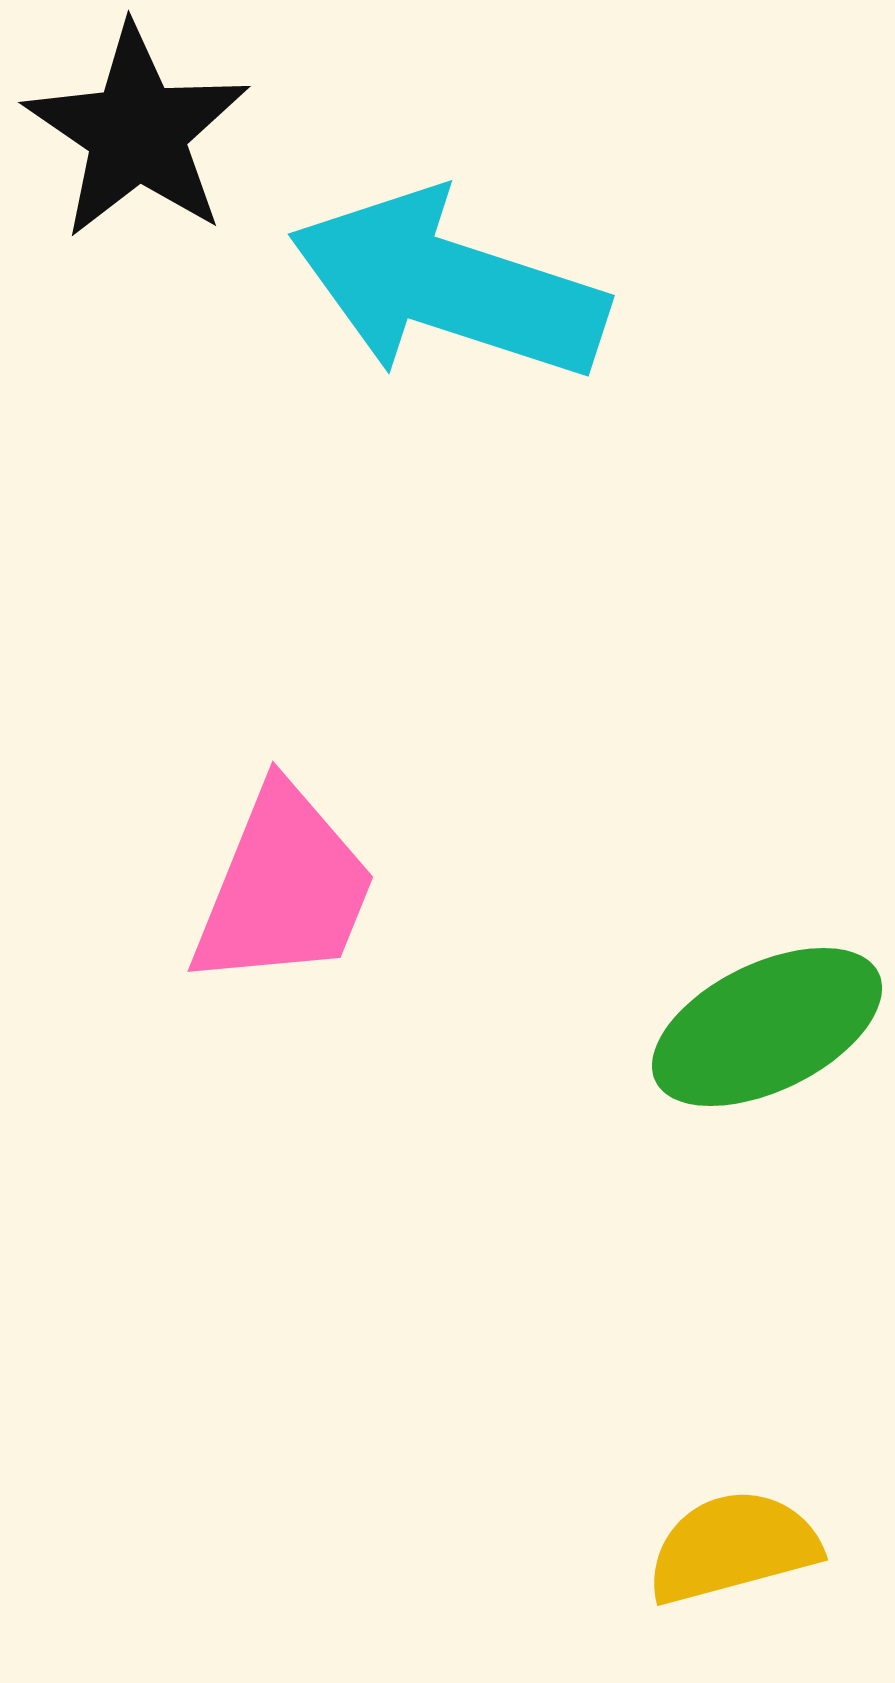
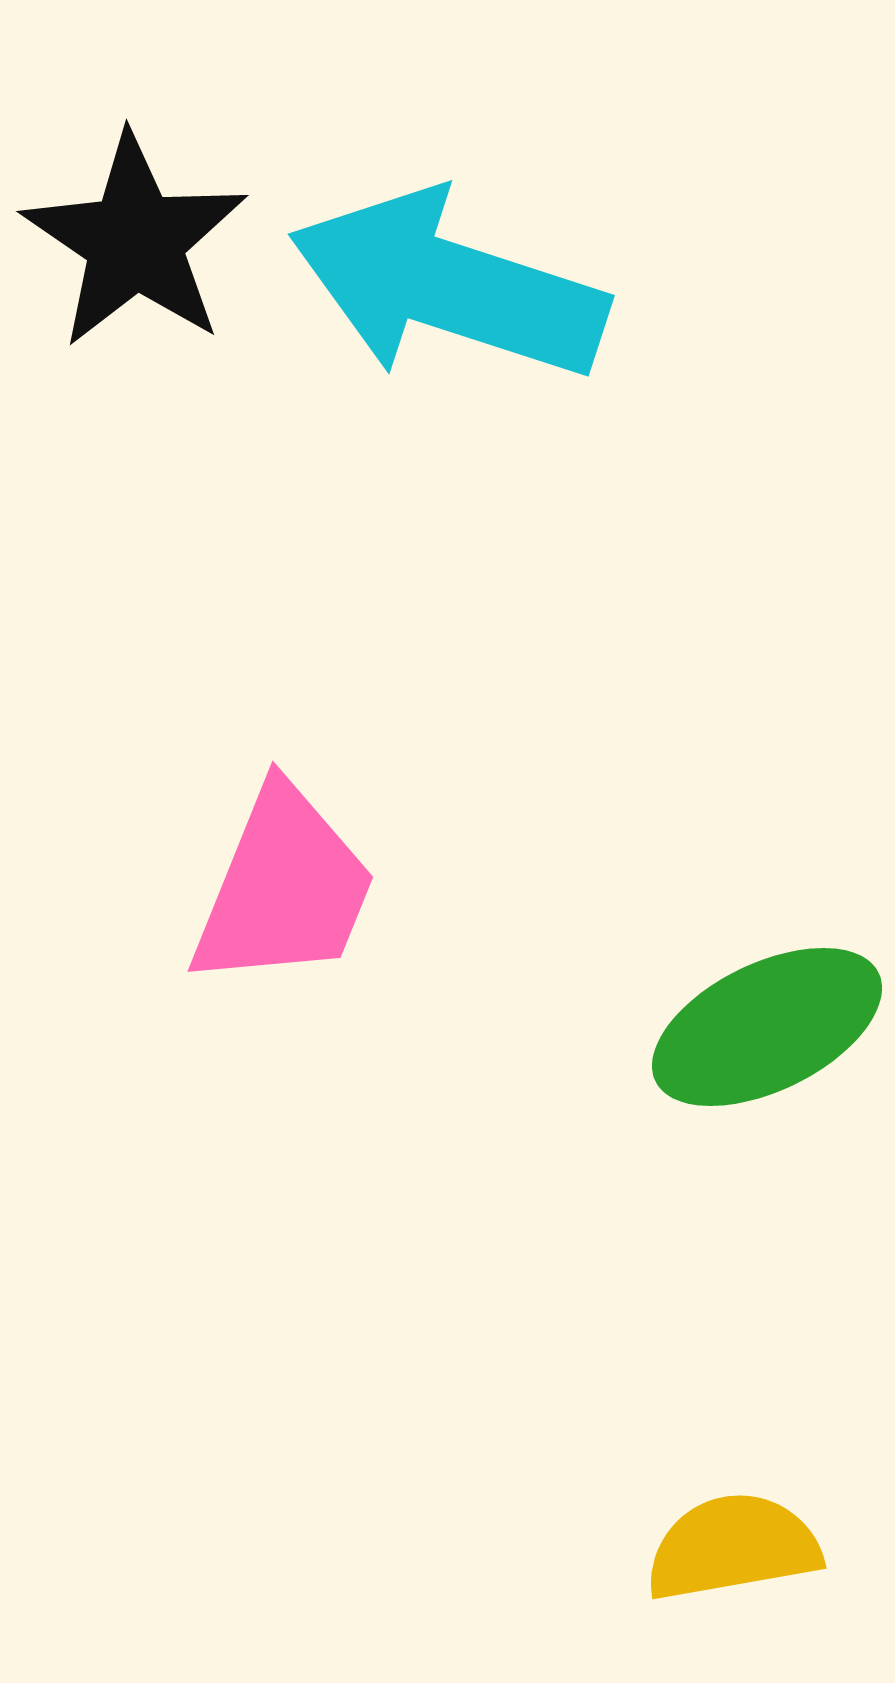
black star: moved 2 px left, 109 px down
yellow semicircle: rotated 5 degrees clockwise
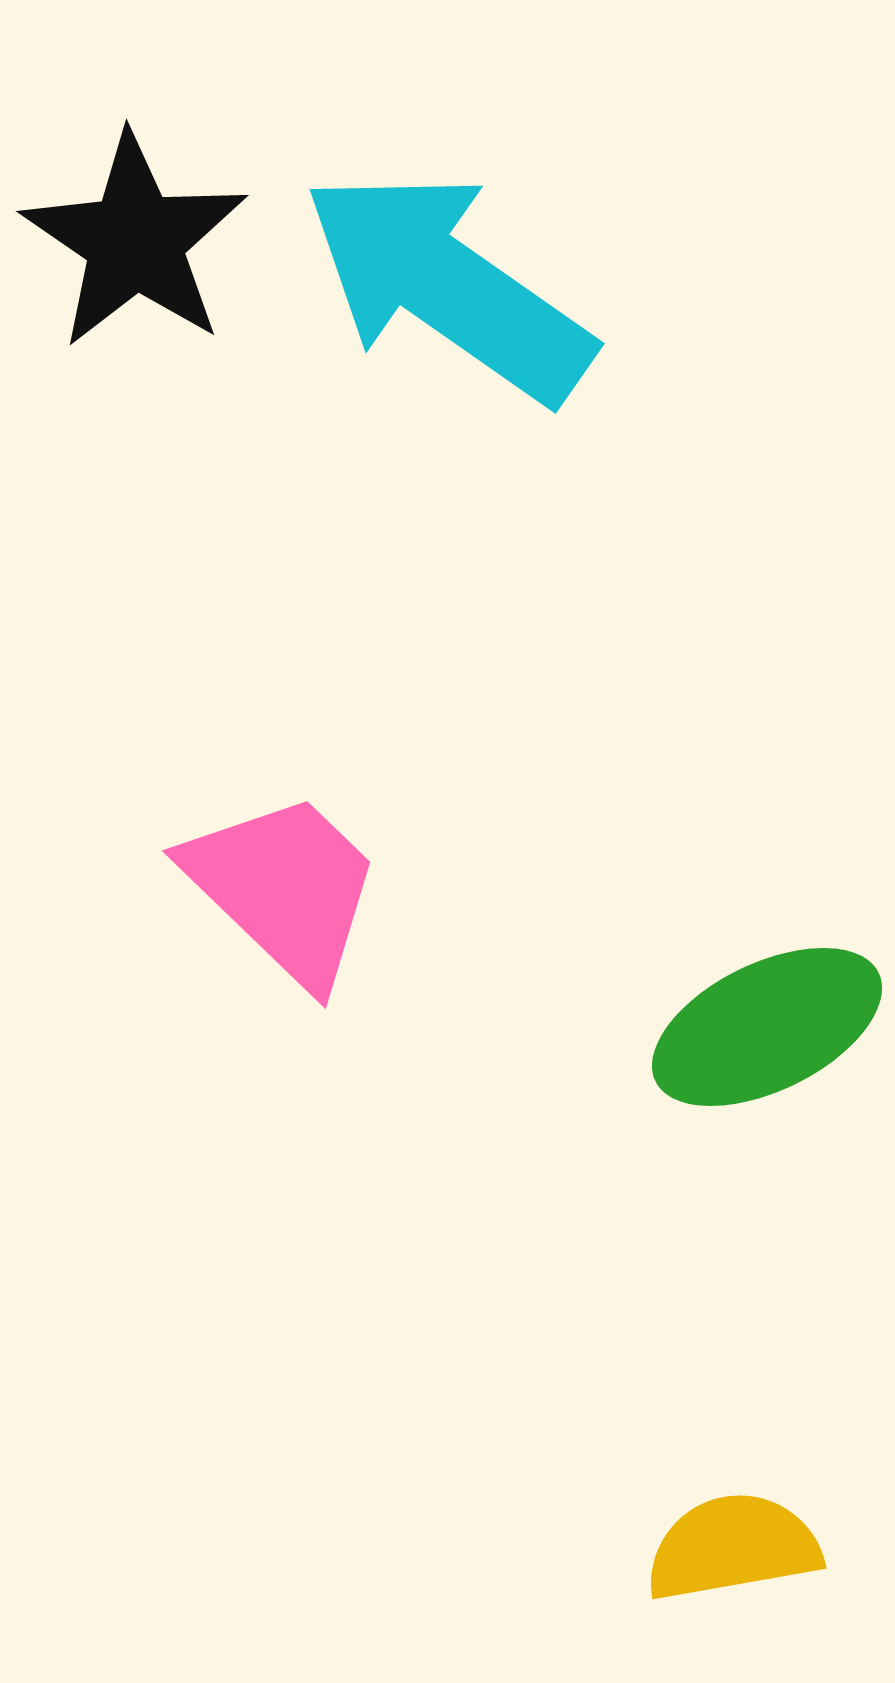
cyan arrow: rotated 17 degrees clockwise
pink trapezoid: rotated 68 degrees counterclockwise
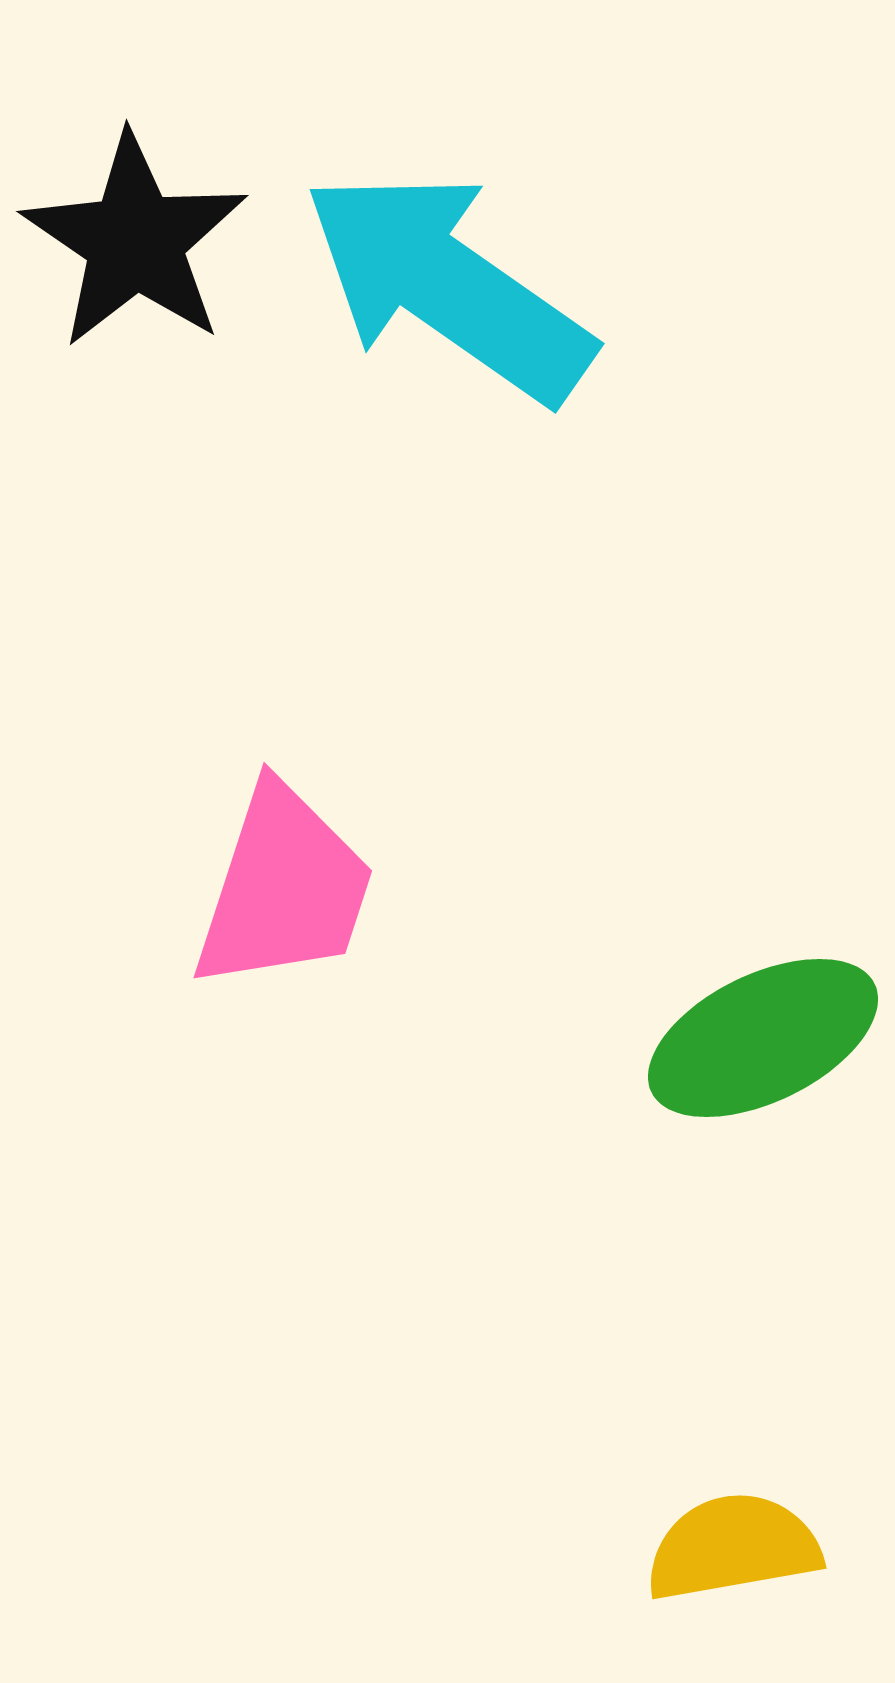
pink trapezoid: rotated 64 degrees clockwise
green ellipse: moved 4 px left, 11 px down
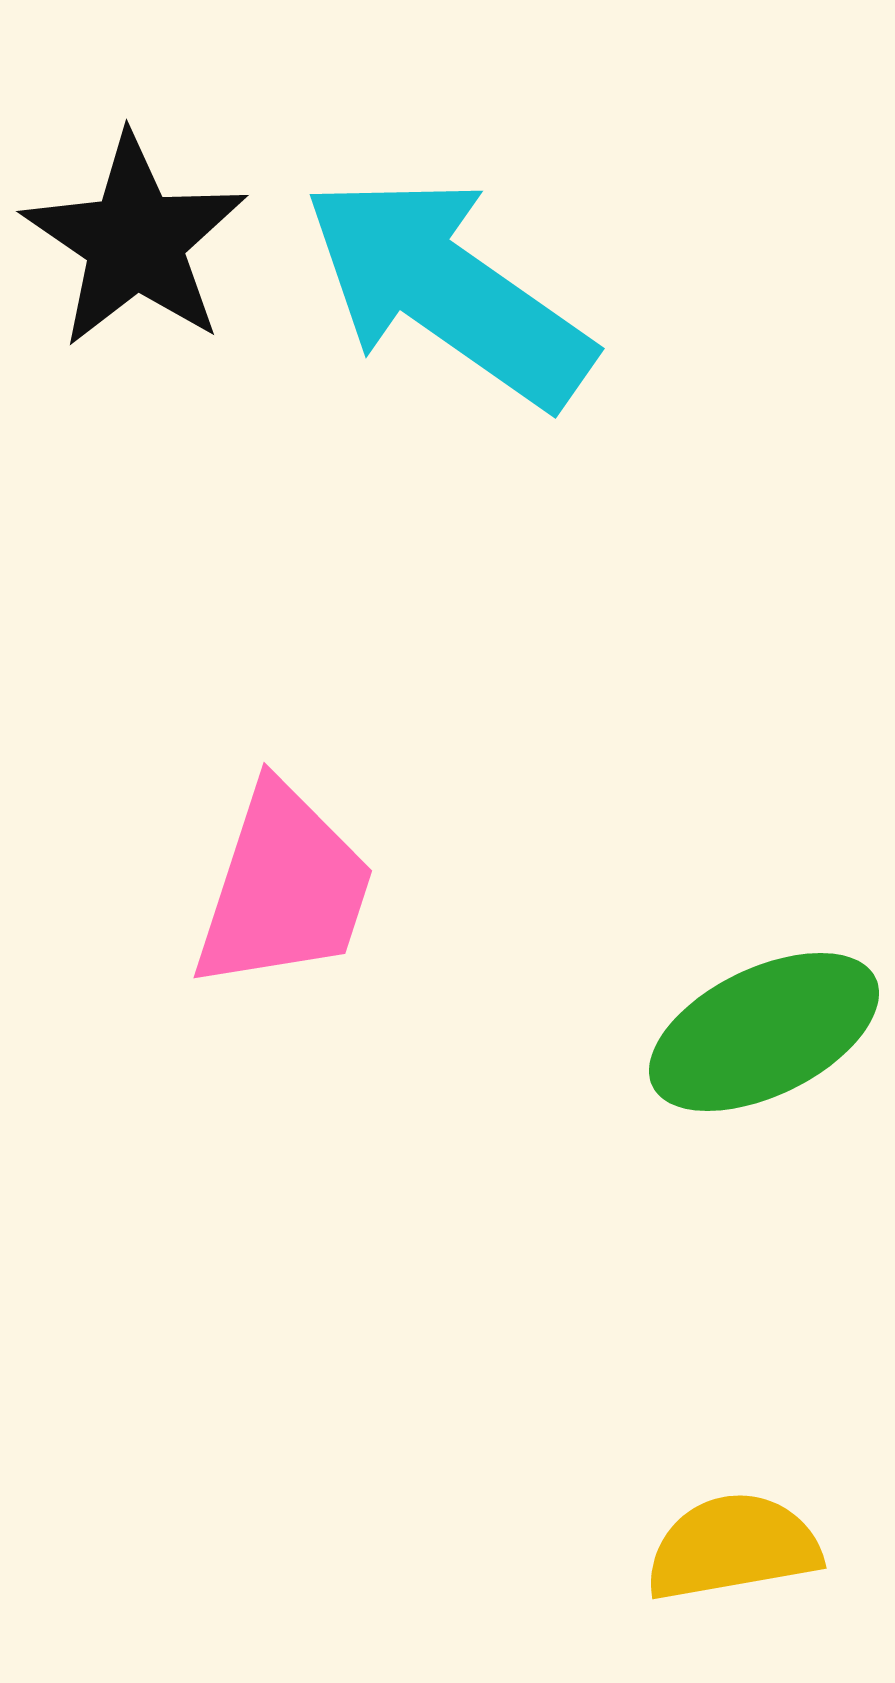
cyan arrow: moved 5 px down
green ellipse: moved 1 px right, 6 px up
